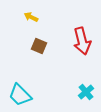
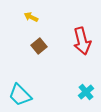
brown square: rotated 28 degrees clockwise
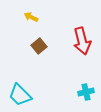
cyan cross: rotated 28 degrees clockwise
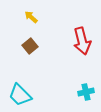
yellow arrow: rotated 16 degrees clockwise
brown square: moved 9 px left
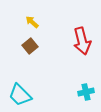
yellow arrow: moved 1 px right, 5 px down
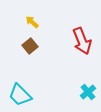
red arrow: rotated 8 degrees counterclockwise
cyan cross: moved 2 px right; rotated 28 degrees counterclockwise
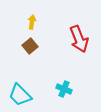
yellow arrow: rotated 56 degrees clockwise
red arrow: moved 3 px left, 2 px up
cyan cross: moved 24 px left, 3 px up; rotated 28 degrees counterclockwise
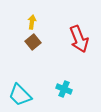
brown square: moved 3 px right, 4 px up
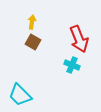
brown square: rotated 21 degrees counterclockwise
cyan cross: moved 8 px right, 24 px up
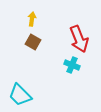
yellow arrow: moved 3 px up
